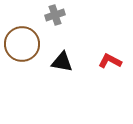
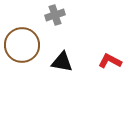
brown circle: moved 1 px down
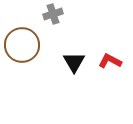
gray cross: moved 2 px left, 1 px up
black triangle: moved 12 px right; rotated 50 degrees clockwise
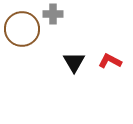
gray cross: rotated 18 degrees clockwise
brown circle: moved 16 px up
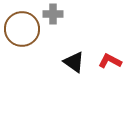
black triangle: rotated 25 degrees counterclockwise
